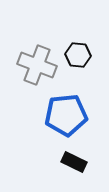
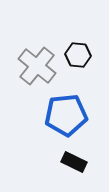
gray cross: moved 1 px down; rotated 18 degrees clockwise
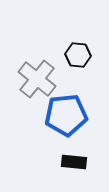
gray cross: moved 13 px down
black rectangle: rotated 20 degrees counterclockwise
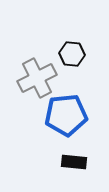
black hexagon: moved 6 px left, 1 px up
gray cross: moved 1 px up; rotated 24 degrees clockwise
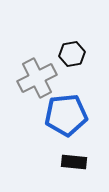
black hexagon: rotated 15 degrees counterclockwise
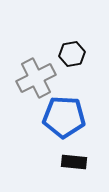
gray cross: moved 1 px left
blue pentagon: moved 2 px left, 2 px down; rotated 9 degrees clockwise
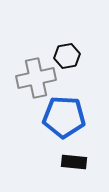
black hexagon: moved 5 px left, 2 px down
gray cross: rotated 15 degrees clockwise
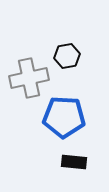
gray cross: moved 7 px left
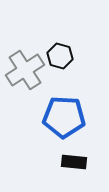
black hexagon: moved 7 px left; rotated 25 degrees clockwise
gray cross: moved 4 px left, 8 px up; rotated 21 degrees counterclockwise
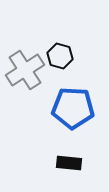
blue pentagon: moved 9 px right, 9 px up
black rectangle: moved 5 px left, 1 px down
